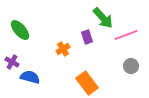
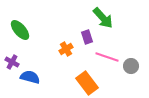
pink line: moved 19 px left, 22 px down; rotated 40 degrees clockwise
orange cross: moved 3 px right
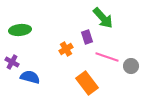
green ellipse: rotated 55 degrees counterclockwise
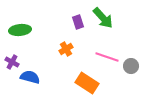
purple rectangle: moved 9 px left, 15 px up
orange rectangle: rotated 20 degrees counterclockwise
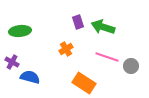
green arrow: moved 9 px down; rotated 150 degrees clockwise
green ellipse: moved 1 px down
orange rectangle: moved 3 px left
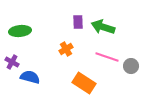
purple rectangle: rotated 16 degrees clockwise
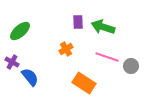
green ellipse: rotated 35 degrees counterclockwise
blue semicircle: rotated 36 degrees clockwise
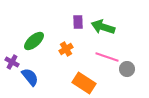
green ellipse: moved 14 px right, 10 px down
gray circle: moved 4 px left, 3 px down
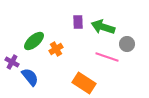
orange cross: moved 10 px left
gray circle: moved 25 px up
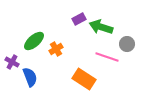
purple rectangle: moved 1 px right, 3 px up; rotated 64 degrees clockwise
green arrow: moved 2 px left
blue semicircle: rotated 18 degrees clockwise
orange rectangle: moved 4 px up
